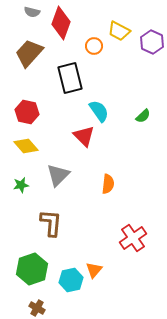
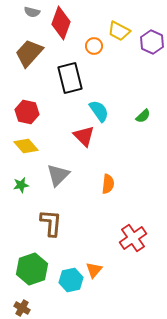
brown cross: moved 15 px left
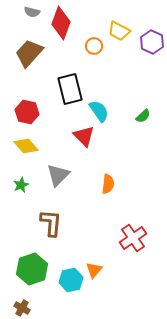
black rectangle: moved 11 px down
green star: rotated 14 degrees counterclockwise
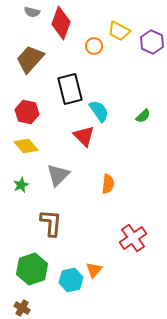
brown trapezoid: moved 1 px right, 6 px down
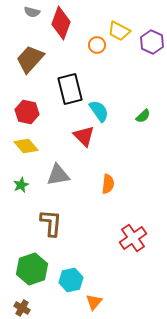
orange circle: moved 3 px right, 1 px up
gray triangle: rotated 35 degrees clockwise
orange triangle: moved 32 px down
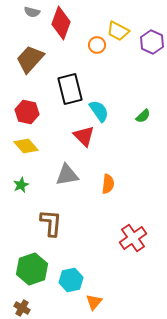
yellow trapezoid: moved 1 px left
gray triangle: moved 9 px right
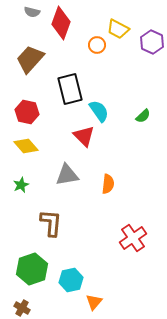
yellow trapezoid: moved 2 px up
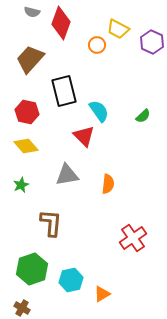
black rectangle: moved 6 px left, 2 px down
orange triangle: moved 8 px right, 8 px up; rotated 18 degrees clockwise
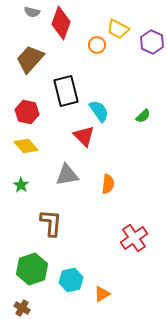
black rectangle: moved 2 px right
green star: rotated 14 degrees counterclockwise
red cross: moved 1 px right
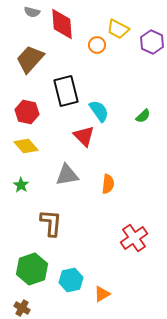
red diamond: moved 1 px right, 1 px down; rotated 24 degrees counterclockwise
